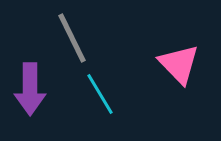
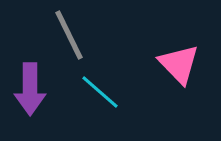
gray line: moved 3 px left, 3 px up
cyan line: moved 2 px up; rotated 18 degrees counterclockwise
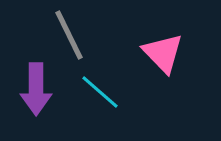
pink triangle: moved 16 px left, 11 px up
purple arrow: moved 6 px right
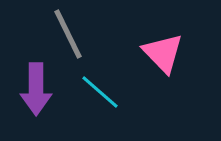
gray line: moved 1 px left, 1 px up
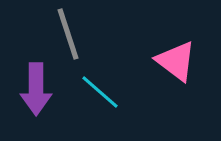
gray line: rotated 8 degrees clockwise
pink triangle: moved 13 px right, 8 px down; rotated 9 degrees counterclockwise
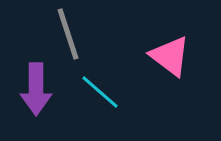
pink triangle: moved 6 px left, 5 px up
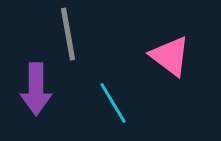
gray line: rotated 8 degrees clockwise
cyan line: moved 13 px right, 11 px down; rotated 18 degrees clockwise
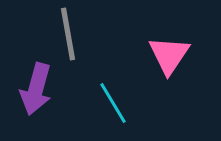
pink triangle: moved 1 px left, 1 px up; rotated 27 degrees clockwise
purple arrow: rotated 15 degrees clockwise
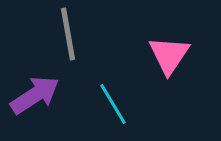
purple arrow: moved 1 px left, 6 px down; rotated 138 degrees counterclockwise
cyan line: moved 1 px down
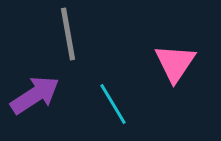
pink triangle: moved 6 px right, 8 px down
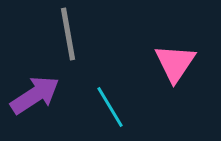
cyan line: moved 3 px left, 3 px down
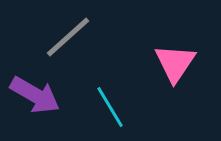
gray line: moved 3 px down; rotated 58 degrees clockwise
purple arrow: rotated 63 degrees clockwise
